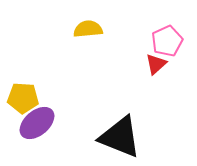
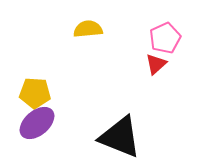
pink pentagon: moved 2 px left, 3 px up
yellow pentagon: moved 12 px right, 5 px up
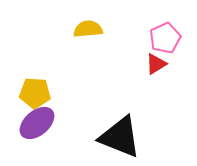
red triangle: rotated 10 degrees clockwise
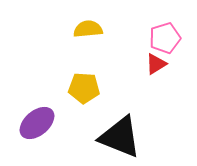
pink pentagon: rotated 8 degrees clockwise
yellow pentagon: moved 49 px right, 5 px up
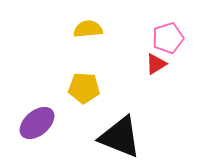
pink pentagon: moved 3 px right
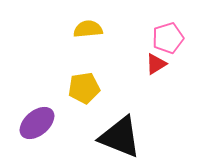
yellow pentagon: rotated 12 degrees counterclockwise
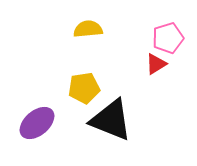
black triangle: moved 9 px left, 17 px up
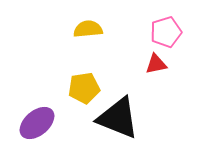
pink pentagon: moved 2 px left, 6 px up
red triangle: rotated 20 degrees clockwise
black triangle: moved 7 px right, 2 px up
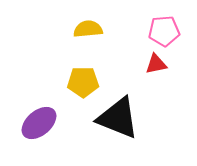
pink pentagon: moved 2 px left, 1 px up; rotated 12 degrees clockwise
yellow pentagon: moved 1 px left, 6 px up; rotated 8 degrees clockwise
purple ellipse: moved 2 px right
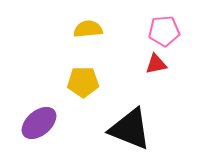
black triangle: moved 12 px right, 11 px down
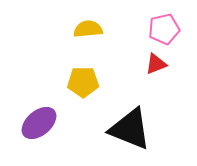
pink pentagon: moved 2 px up; rotated 8 degrees counterclockwise
red triangle: rotated 10 degrees counterclockwise
